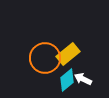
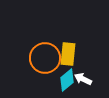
yellow rectangle: rotated 45 degrees counterclockwise
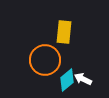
yellow rectangle: moved 4 px left, 22 px up
orange circle: moved 2 px down
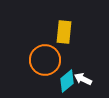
cyan diamond: moved 1 px down
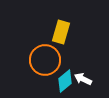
yellow rectangle: moved 3 px left; rotated 10 degrees clockwise
cyan diamond: moved 2 px left
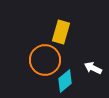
white arrow: moved 10 px right, 11 px up
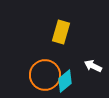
orange circle: moved 15 px down
white arrow: moved 2 px up
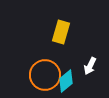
white arrow: moved 3 px left; rotated 90 degrees counterclockwise
cyan diamond: moved 1 px right
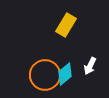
yellow rectangle: moved 5 px right, 7 px up; rotated 15 degrees clockwise
cyan diamond: moved 1 px left, 7 px up
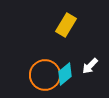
white arrow: rotated 18 degrees clockwise
